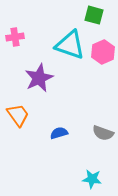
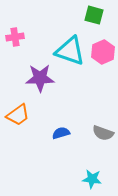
cyan triangle: moved 6 px down
purple star: moved 1 px right; rotated 24 degrees clockwise
orange trapezoid: rotated 90 degrees clockwise
blue semicircle: moved 2 px right
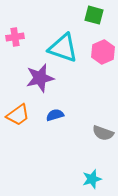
cyan triangle: moved 7 px left, 3 px up
purple star: rotated 12 degrees counterclockwise
blue semicircle: moved 6 px left, 18 px up
cyan star: rotated 24 degrees counterclockwise
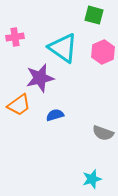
cyan triangle: rotated 16 degrees clockwise
orange trapezoid: moved 1 px right, 10 px up
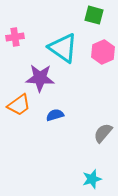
purple star: rotated 16 degrees clockwise
gray semicircle: rotated 110 degrees clockwise
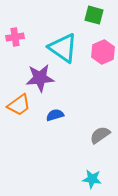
purple star: rotated 8 degrees counterclockwise
gray semicircle: moved 3 px left, 2 px down; rotated 15 degrees clockwise
cyan star: rotated 24 degrees clockwise
